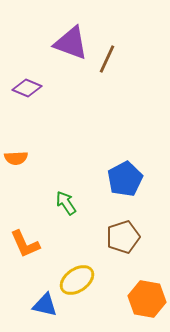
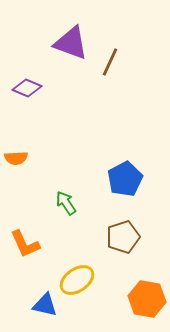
brown line: moved 3 px right, 3 px down
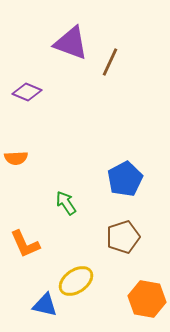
purple diamond: moved 4 px down
yellow ellipse: moved 1 px left, 1 px down
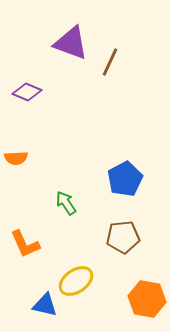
brown pentagon: rotated 12 degrees clockwise
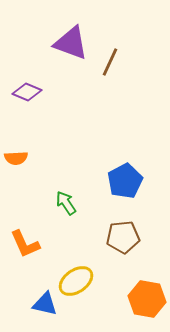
blue pentagon: moved 2 px down
blue triangle: moved 1 px up
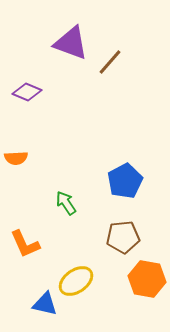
brown line: rotated 16 degrees clockwise
orange hexagon: moved 20 px up
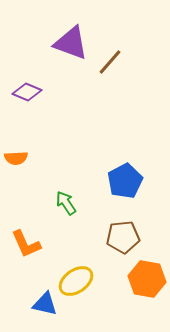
orange L-shape: moved 1 px right
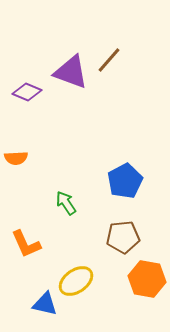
purple triangle: moved 29 px down
brown line: moved 1 px left, 2 px up
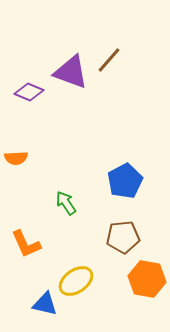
purple diamond: moved 2 px right
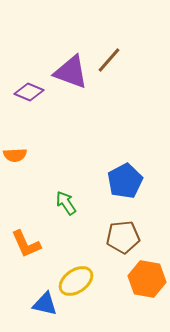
orange semicircle: moved 1 px left, 3 px up
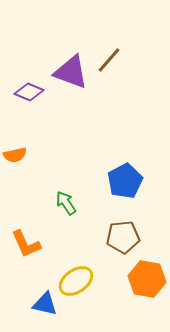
orange semicircle: rotated 10 degrees counterclockwise
